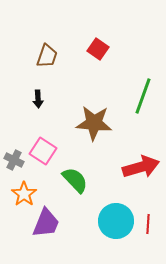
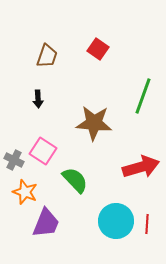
orange star: moved 1 px right, 2 px up; rotated 15 degrees counterclockwise
red line: moved 1 px left
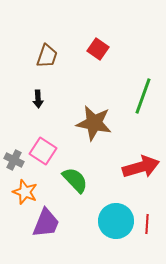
brown star: rotated 6 degrees clockwise
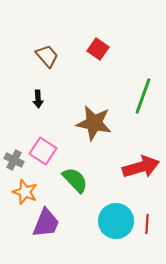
brown trapezoid: rotated 60 degrees counterclockwise
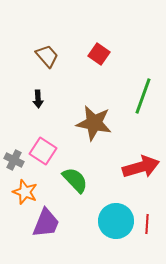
red square: moved 1 px right, 5 px down
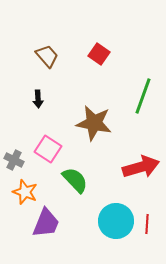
pink square: moved 5 px right, 2 px up
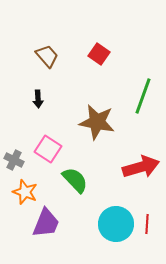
brown star: moved 3 px right, 1 px up
cyan circle: moved 3 px down
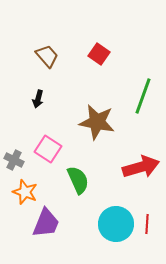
black arrow: rotated 18 degrees clockwise
green semicircle: moved 3 px right; rotated 20 degrees clockwise
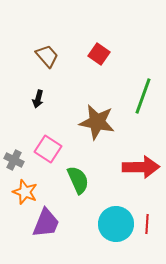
red arrow: rotated 15 degrees clockwise
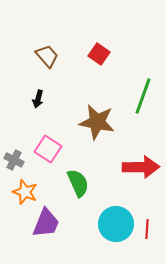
green semicircle: moved 3 px down
red line: moved 5 px down
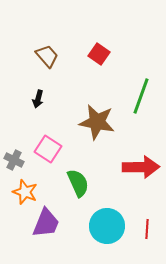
green line: moved 2 px left
cyan circle: moved 9 px left, 2 px down
